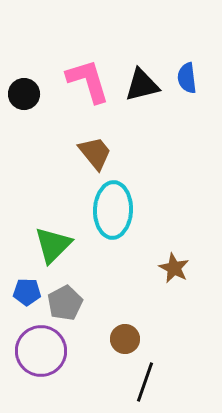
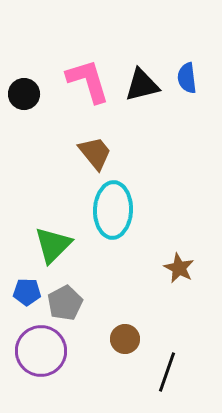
brown star: moved 5 px right
black line: moved 22 px right, 10 px up
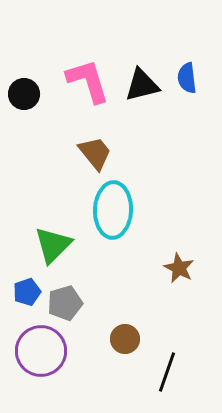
blue pentagon: rotated 20 degrees counterclockwise
gray pentagon: rotated 12 degrees clockwise
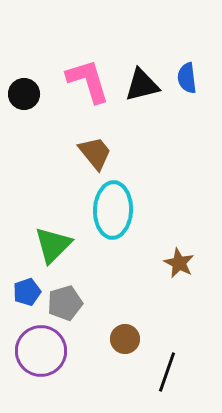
brown star: moved 5 px up
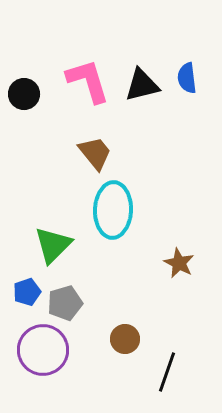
purple circle: moved 2 px right, 1 px up
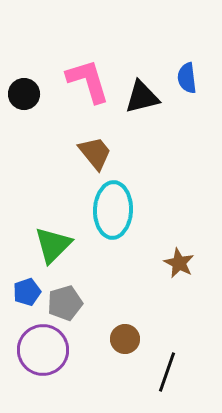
black triangle: moved 12 px down
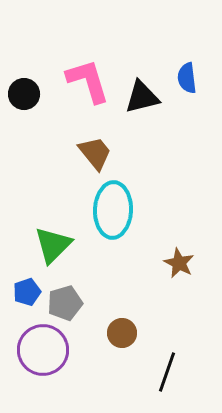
brown circle: moved 3 px left, 6 px up
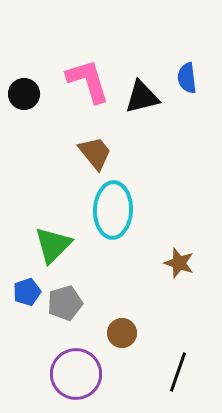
brown star: rotated 8 degrees counterclockwise
purple circle: moved 33 px right, 24 px down
black line: moved 11 px right
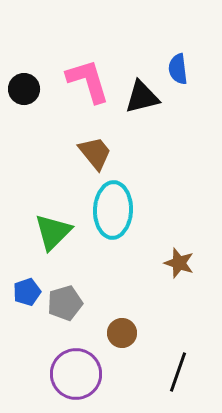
blue semicircle: moved 9 px left, 9 px up
black circle: moved 5 px up
green triangle: moved 13 px up
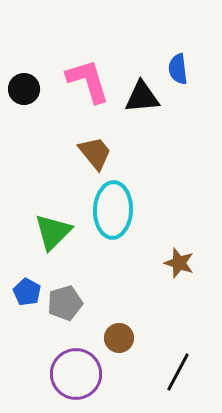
black triangle: rotated 9 degrees clockwise
blue pentagon: rotated 24 degrees counterclockwise
brown circle: moved 3 px left, 5 px down
black line: rotated 9 degrees clockwise
